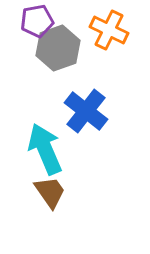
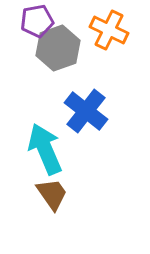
brown trapezoid: moved 2 px right, 2 px down
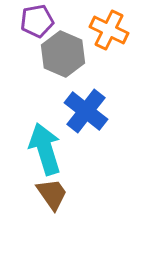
gray hexagon: moved 5 px right, 6 px down; rotated 18 degrees counterclockwise
cyan arrow: rotated 6 degrees clockwise
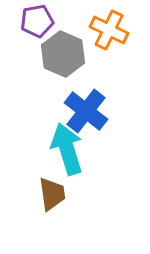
cyan arrow: moved 22 px right
brown trapezoid: rotated 27 degrees clockwise
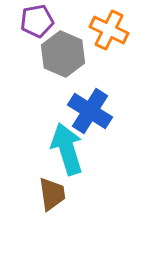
blue cross: moved 4 px right; rotated 6 degrees counterclockwise
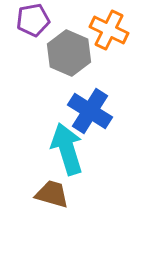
purple pentagon: moved 4 px left, 1 px up
gray hexagon: moved 6 px right, 1 px up
brown trapezoid: rotated 66 degrees counterclockwise
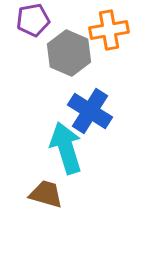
orange cross: rotated 36 degrees counterclockwise
cyan arrow: moved 1 px left, 1 px up
brown trapezoid: moved 6 px left
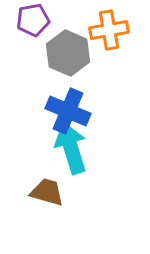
gray hexagon: moved 1 px left
blue cross: moved 22 px left; rotated 9 degrees counterclockwise
cyan arrow: moved 5 px right
brown trapezoid: moved 1 px right, 2 px up
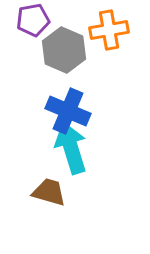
gray hexagon: moved 4 px left, 3 px up
brown trapezoid: moved 2 px right
